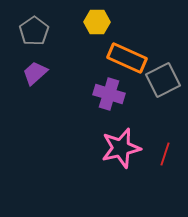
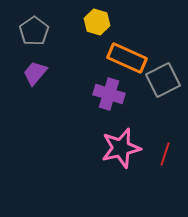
yellow hexagon: rotated 15 degrees clockwise
purple trapezoid: rotated 8 degrees counterclockwise
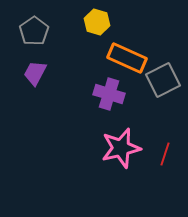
purple trapezoid: rotated 12 degrees counterclockwise
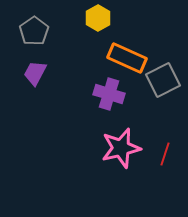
yellow hexagon: moved 1 px right, 4 px up; rotated 15 degrees clockwise
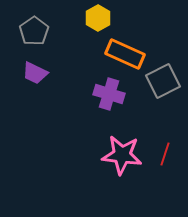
orange rectangle: moved 2 px left, 4 px up
purple trapezoid: rotated 92 degrees counterclockwise
gray square: moved 1 px down
pink star: moved 1 px right, 7 px down; rotated 21 degrees clockwise
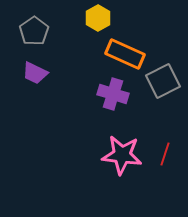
purple cross: moved 4 px right
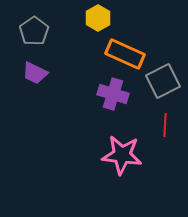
red line: moved 29 px up; rotated 15 degrees counterclockwise
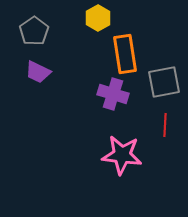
orange rectangle: rotated 57 degrees clockwise
purple trapezoid: moved 3 px right, 1 px up
gray square: moved 1 px right, 1 px down; rotated 16 degrees clockwise
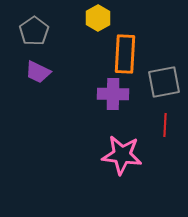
orange rectangle: rotated 12 degrees clockwise
purple cross: rotated 16 degrees counterclockwise
